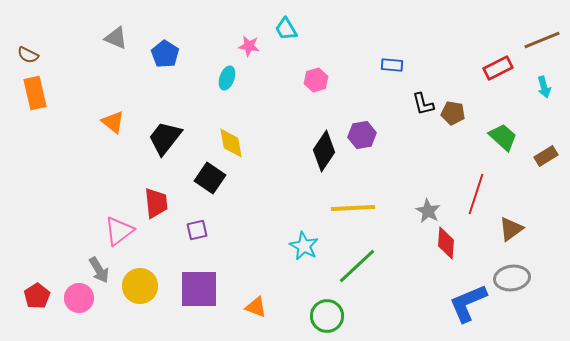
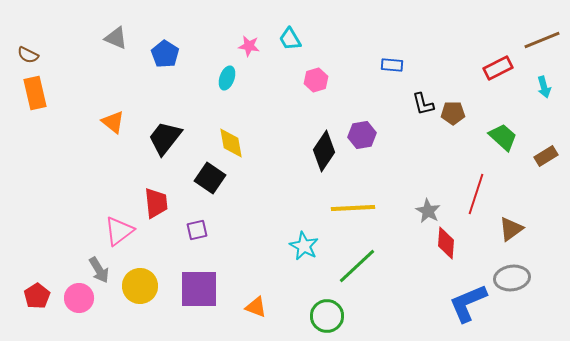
cyan trapezoid at (286, 29): moved 4 px right, 10 px down
brown pentagon at (453, 113): rotated 10 degrees counterclockwise
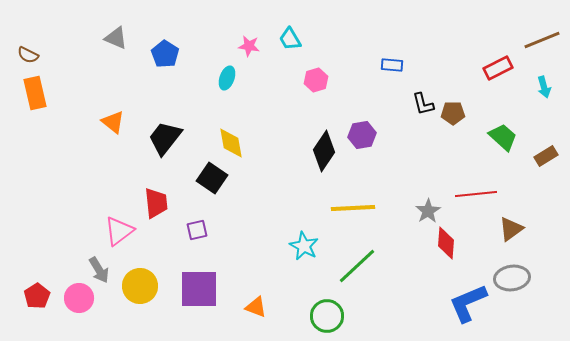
black square at (210, 178): moved 2 px right
red line at (476, 194): rotated 66 degrees clockwise
gray star at (428, 211): rotated 10 degrees clockwise
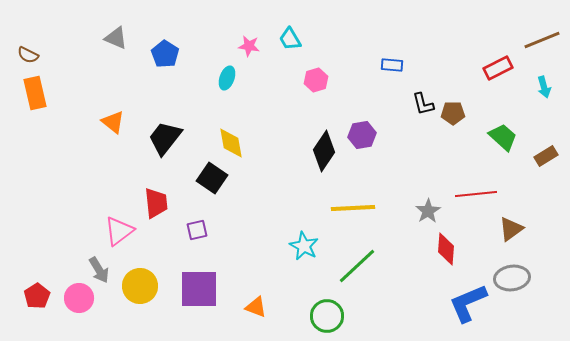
red diamond at (446, 243): moved 6 px down
